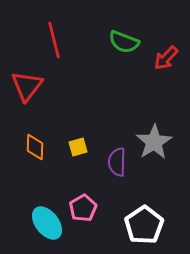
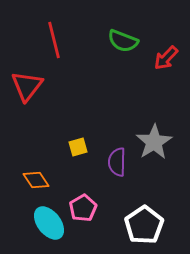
green semicircle: moved 1 px left, 1 px up
orange diamond: moved 1 px right, 33 px down; rotated 36 degrees counterclockwise
cyan ellipse: moved 2 px right
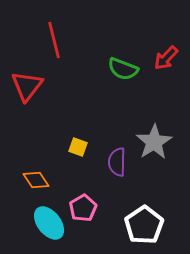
green semicircle: moved 28 px down
yellow square: rotated 36 degrees clockwise
